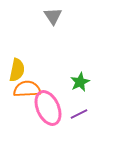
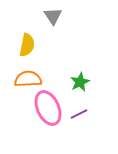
yellow semicircle: moved 10 px right, 25 px up
orange semicircle: moved 1 px right, 10 px up
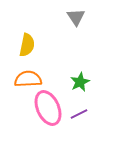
gray triangle: moved 23 px right, 1 px down
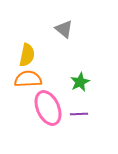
gray triangle: moved 12 px left, 12 px down; rotated 18 degrees counterclockwise
yellow semicircle: moved 10 px down
purple line: rotated 24 degrees clockwise
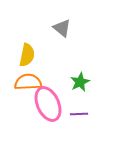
gray triangle: moved 2 px left, 1 px up
orange semicircle: moved 3 px down
pink ellipse: moved 4 px up
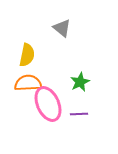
orange semicircle: moved 1 px down
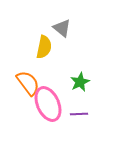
yellow semicircle: moved 17 px right, 8 px up
orange semicircle: rotated 56 degrees clockwise
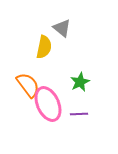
orange semicircle: moved 2 px down
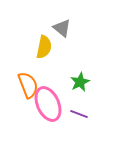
orange semicircle: rotated 16 degrees clockwise
purple line: rotated 24 degrees clockwise
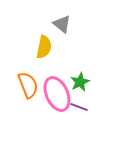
gray triangle: moved 4 px up
pink ellipse: moved 9 px right, 10 px up
purple line: moved 7 px up
